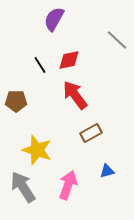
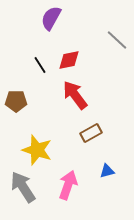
purple semicircle: moved 3 px left, 1 px up
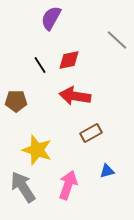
red arrow: moved 1 px down; rotated 44 degrees counterclockwise
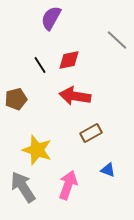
brown pentagon: moved 2 px up; rotated 15 degrees counterclockwise
blue triangle: moved 1 px right, 1 px up; rotated 35 degrees clockwise
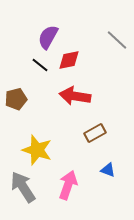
purple semicircle: moved 3 px left, 19 px down
black line: rotated 18 degrees counterclockwise
brown rectangle: moved 4 px right
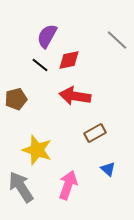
purple semicircle: moved 1 px left, 1 px up
blue triangle: moved 1 px up; rotated 21 degrees clockwise
gray arrow: moved 2 px left
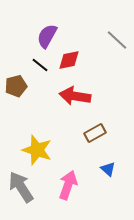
brown pentagon: moved 13 px up
